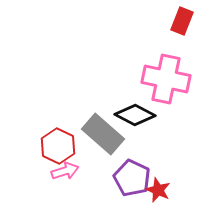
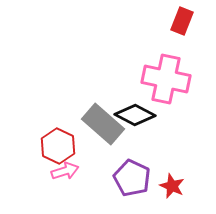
gray rectangle: moved 10 px up
red star: moved 14 px right, 4 px up
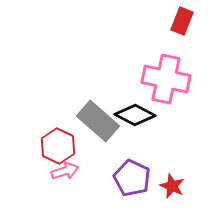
gray rectangle: moved 5 px left, 3 px up
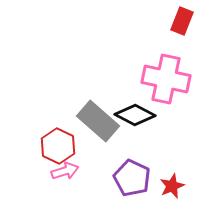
red star: rotated 25 degrees clockwise
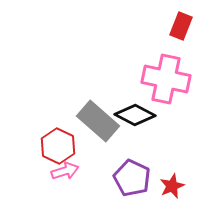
red rectangle: moved 1 px left, 5 px down
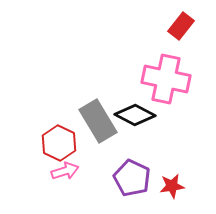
red rectangle: rotated 16 degrees clockwise
gray rectangle: rotated 18 degrees clockwise
red hexagon: moved 1 px right, 3 px up
red star: rotated 15 degrees clockwise
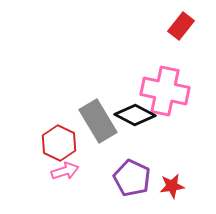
pink cross: moved 1 px left, 12 px down
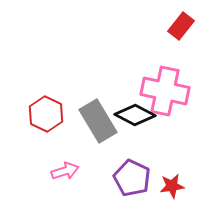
red hexagon: moved 13 px left, 29 px up
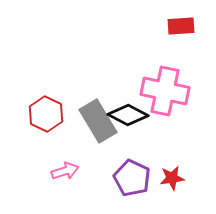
red rectangle: rotated 48 degrees clockwise
black diamond: moved 7 px left
red star: moved 8 px up
